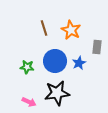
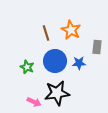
brown line: moved 2 px right, 5 px down
blue star: rotated 24 degrees clockwise
green star: rotated 16 degrees clockwise
pink arrow: moved 5 px right
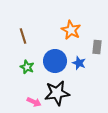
brown line: moved 23 px left, 3 px down
blue star: rotated 24 degrees clockwise
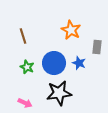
blue circle: moved 1 px left, 2 px down
black star: moved 2 px right
pink arrow: moved 9 px left, 1 px down
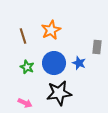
orange star: moved 20 px left; rotated 18 degrees clockwise
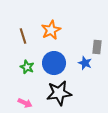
blue star: moved 6 px right
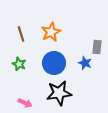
orange star: moved 2 px down
brown line: moved 2 px left, 2 px up
green star: moved 8 px left, 3 px up
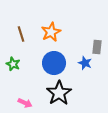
green star: moved 6 px left
black star: rotated 25 degrees counterclockwise
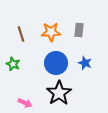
orange star: rotated 24 degrees clockwise
gray rectangle: moved 18 px left, 17 px up
blue circle: moved 2 px right
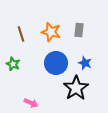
orange star: rotated 18 degrees clockwise
black star: moved 17 px right, 5 px up
pink arrow: moved 6 px right
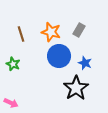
gray rectangle: rotated 24 degrees clockwise
blue circle: moved 3 px right, 7 px up
pink arrow: moved 20 px left
